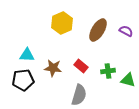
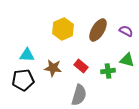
yellow hexagon: moved 1 px right, 6 px down
green triangle: moved 1 px left, 20 px up
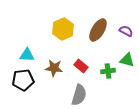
brown star: moved 1 px right
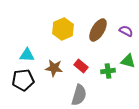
green triangle: moved 1 px right, 1 px down
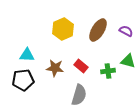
brown star: moved 1 px right
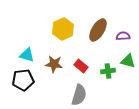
purple semicircle: moved 3 px left, 5 px down; rotated 32 degrees counterclockwise
cyan triangle: rotated 14 degrees clockwise
brown star: moved 1 px left, 4 px up
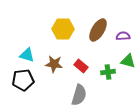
yellow hexagon: rotated 25 degrees clockwise
green cross: moved 1 px down
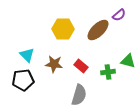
brown ellipse: rotated 15 degrees clockwise
purple semicircle: moved 4 px left, 21 px up; rotated 144 degrees clockwise
cyan triangle: rotated 28 degrees clockwise
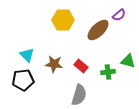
yellow hexagon: moved 9 px up
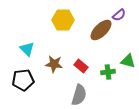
brown ellipse: moved 3 px right
cyan triangle: moved 6 px up
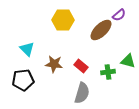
gray semicircle: moved 3 px right, 2 px up
